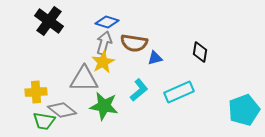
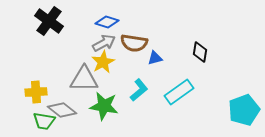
gray arrow: rotated 45 degrees clockwise
cyan rectangle: rotated 12 degrees counterclockwise
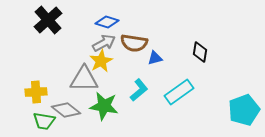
black cross: moved 1 px left, 1 px up; rotated 12 degrees clockwise
yellow star: moved 2 px left, 1 px up
gray diamond: moved 4 px right
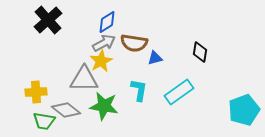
blue diamond: rotated 50 degrees counterclockwise
cyan L-shape: rotated 40 degrees counterclockwise
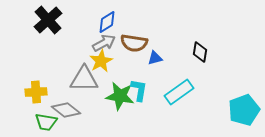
green star: moved 16 px right, 10 px up
green trapezoid: moved 2 px right, 1 px down
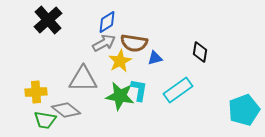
yellow star: moved 19 px right
gray triangle: moved 1 px left
cyan rectangle: moved 1 px left, 2 px up
green trapezoid: moved 1 px left, 2 px up
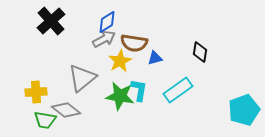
black cross: moved 3 px right, 1 px down
gray arrow: moved 4 px up
gray triangle: moved 1 px left, 1 px up; rotated 40 degrees counterclockwise
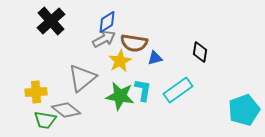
cyan L-shape: moved 4 px right
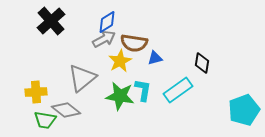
black diamond: moved 2 px right, 11 px down
